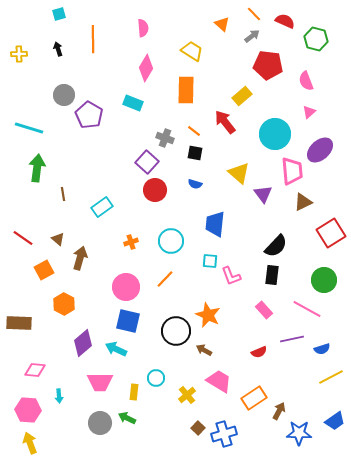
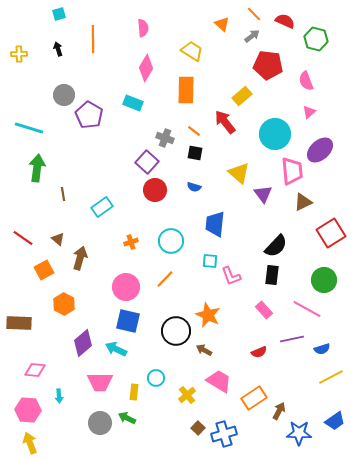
blue semicircle at (195, 184): moved 1 px left, 3 px down
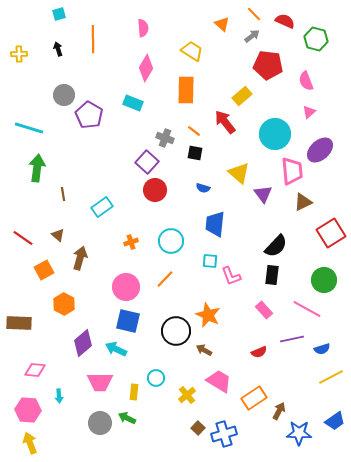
blue semicircle at (194, 187): moved 9 px right, 1 px down
brown triangle at (58, 239): moved 4 px up
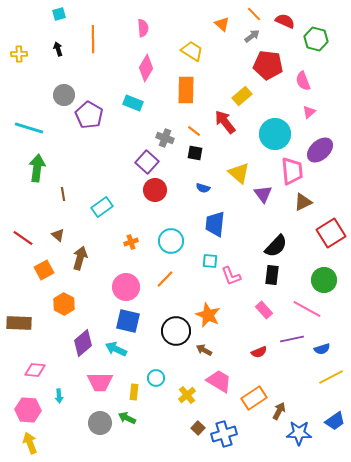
pink semicircle at (306, 81): moved 3 px left
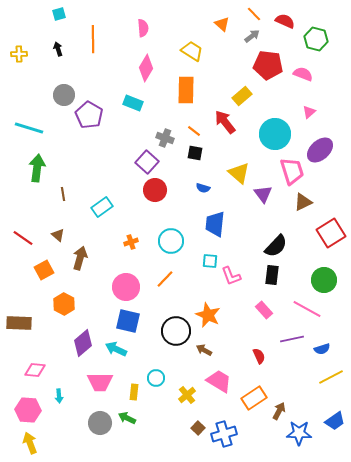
pink semicircle at (303, 81): moved 7 px up; rotated 132 degrees clockwise
pink trapezoid at (292, 171): rotated 12 degrees counterclockwise
red semicircle at (259, 352): moved 4 px down; rotated 91 degrees counterclockwise
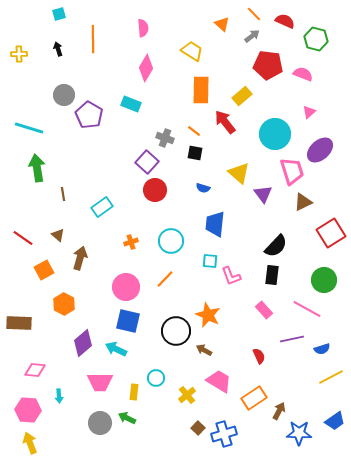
orange rectangle at (186, 90): moved 15 px right
cyan rectangle at (133, 103): moved 2 px left, 1 px down
green arrow at (37, 168): rotated 16 degrees counterclockwise
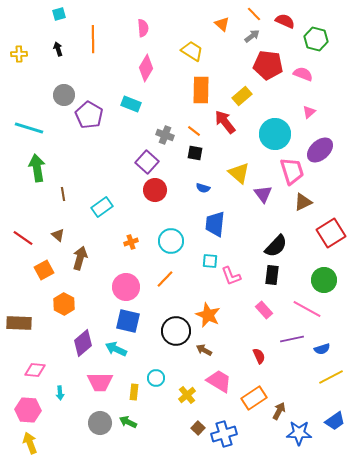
gray cross at (165, 138): moved 3 px up
cyan arrow at (59, 396): moved 1 px right, 3 px up
green arrow at (127, 418): moved 1 px right, 4 px down
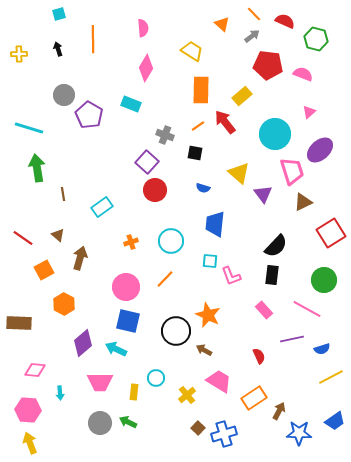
orange line at (194, 131): moved 4 px right, 5 px up; rotated 72 degrees counterclockwise
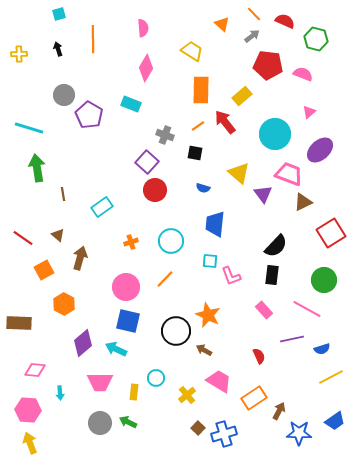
pink trapezoid at (292, 171): moved 3 px left, 3 px down; rotated 52 degrees counterclockwise
